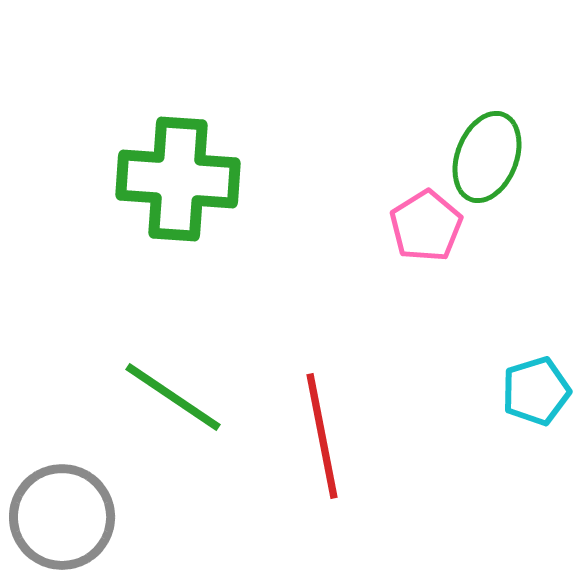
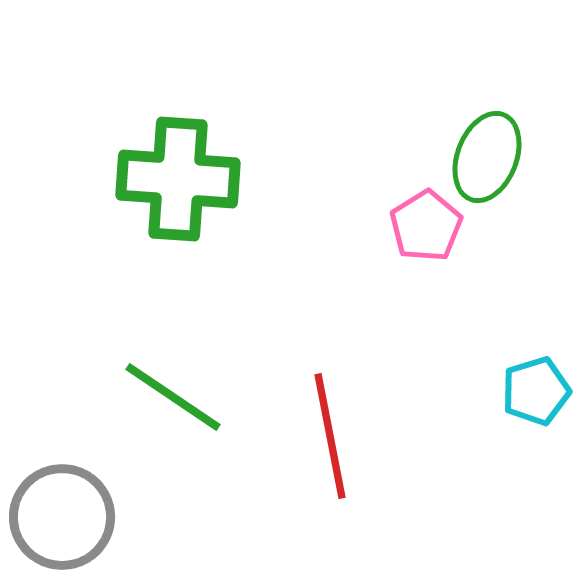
red line: moved 8 px right
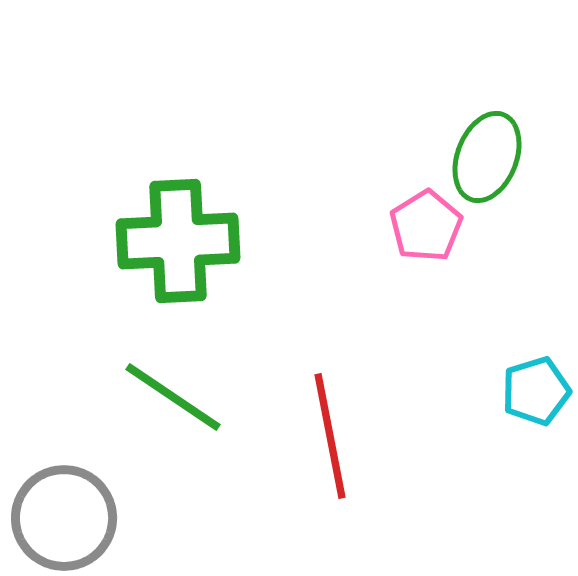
green cross: moved 62 px down; rotated 7 degrees counterclockwise
gray circle: moved 2 px right, 1 px down
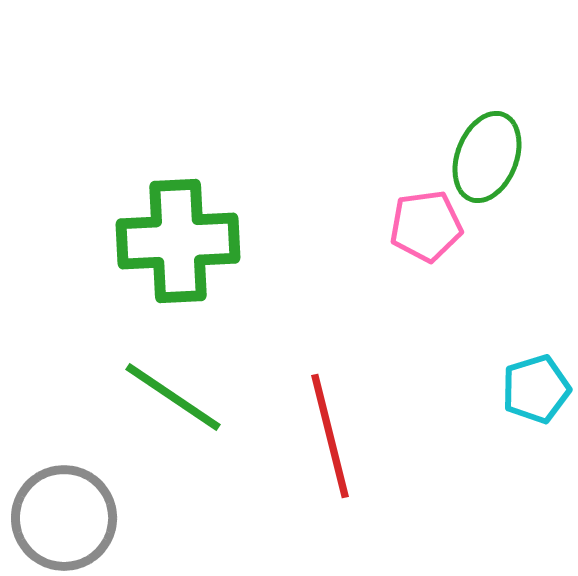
pink pentagon: rotated 24 degrees clockwise
cyan pentagon: moved 2 px up
red line: rotated 3 degrees counterclockwise
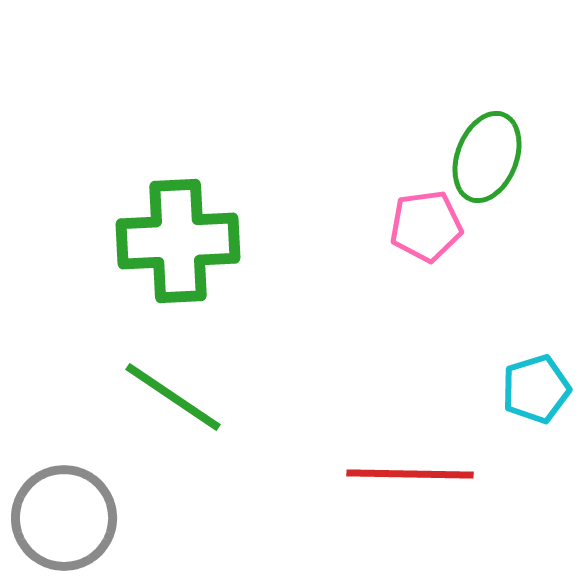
red line: moved 80 px right, 38 px down; rotated 75 degrees counterclockwise
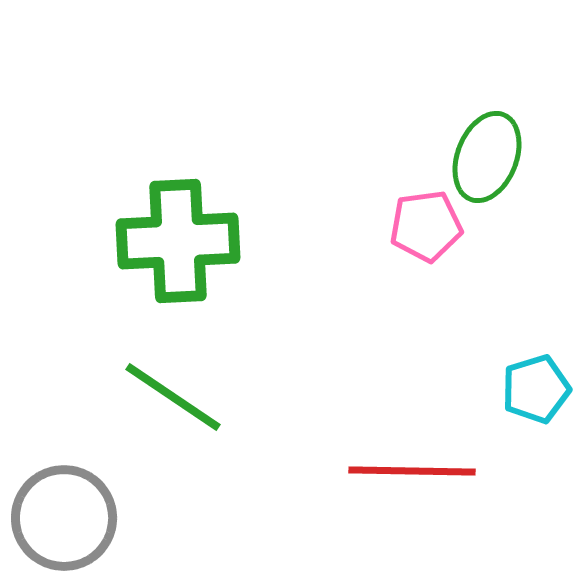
red line: moved 2 px right, 3 px up
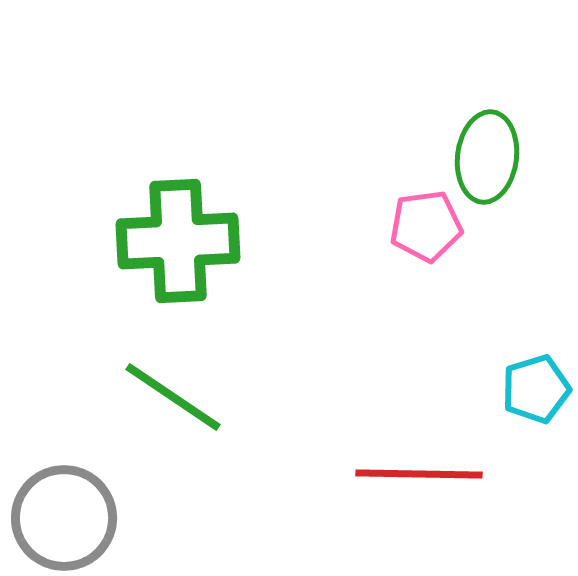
green ellipse: rotated 14 degrees counterclockwise
red line: moved 7 px right, 3 px down
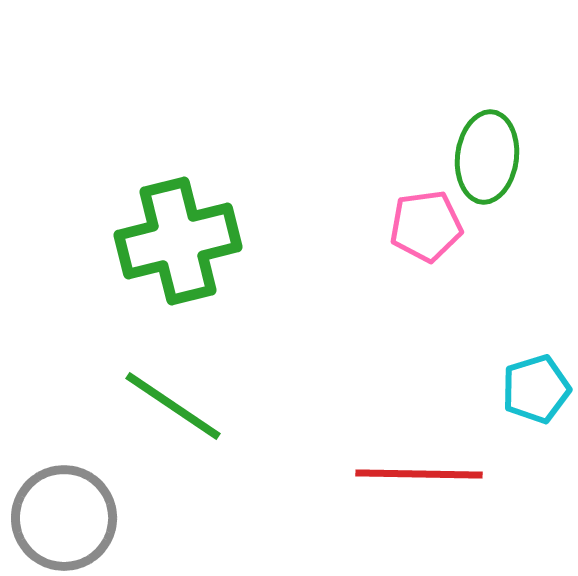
green cross: rotated 11 degrees counterclockwise
green line: moved 9 px down
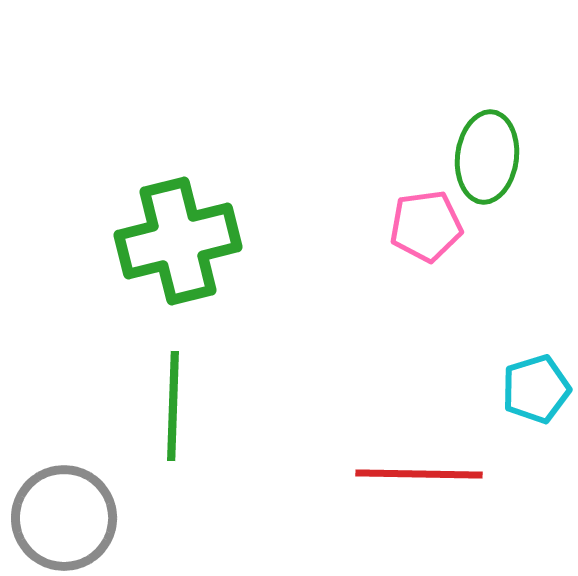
green line: rotated 58 degrees clockwise
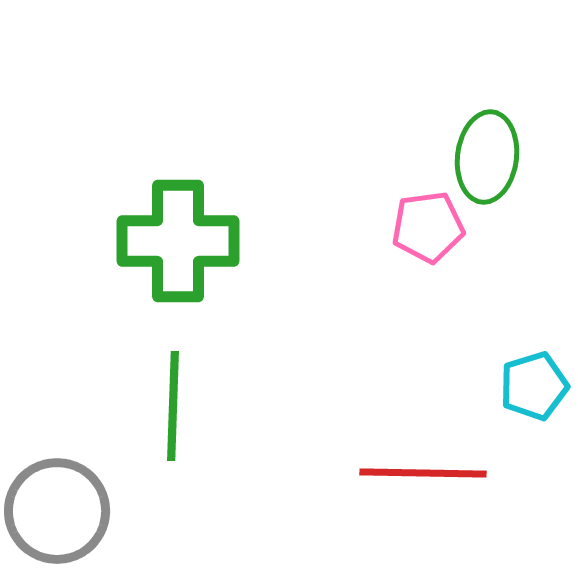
pink pentagon: moved 2 px right, 1 px down
green cross: rotated 14 degrees clockwise
cyan pentagon: moved 2 px left, 3 px up
red line: moved 4 px right, 1 px up
gray circle: moved 7 px left, 7 px up
